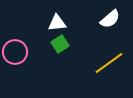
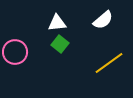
white semicircle: moved 7 px left, 1 px down
green square: rotated 18 degrees counterclockwise
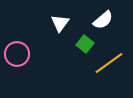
white triangle: moved 3 px right; rotated 48 degrees counterclockwise
green square: moved 25 px right
pink circle: moved 2 px right, 2 px down
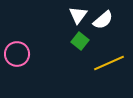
white triangle: moved 18 px right, 8 px up
green square: moved 5 px left, 3 px up
yellow line: rotated 12 degrees clockwise
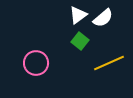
white triangle: rotated 18 degrees clockwise
white semicircle: moved 2 px up
pink circle: moved 19 px right, 9 px down
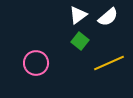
white semicircle: moved 5 px right, 1 px up
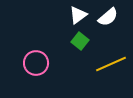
yellow line: moved 2 px right, 1 px down
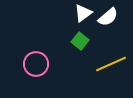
white triangle: moved 5 px right, 2 px up
pink circle: moved 1 px down
